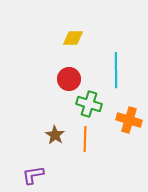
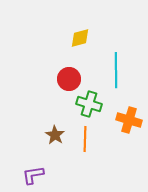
yellow diamond: moved 7 px right; rotated 15 degrees counterclockwise
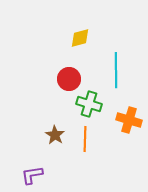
purple L-shape: moved 1 px left
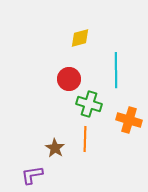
brown star: moved 13 px down
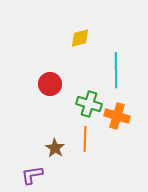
red circle: moved 19 px left, 5 px down
orange cross: moved 12 px left, 4 px up
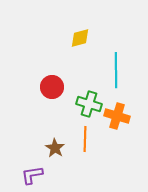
red circle: moved 2 px right, 3 px down
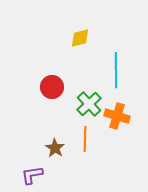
green cross: rotated 30 degrees clockwise
